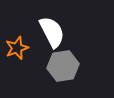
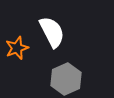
gray hexagon: moved 3 px right, 13 px down; rotated 16 degrees counterclockwise
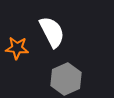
orange star: rotated 25 degrees clockwise
